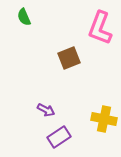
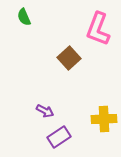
pink L-shape: moved 2 px left, 1 px down
brown square: rotated 20 degrees counterclockwise
purple arrow: moved 1 px left, 1 px down
yellow cross: rotated 15 degrees counterclockwise
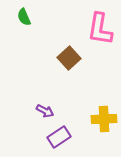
pink L-shape: moved 2 px right; rotated 12 degrees counterclockwise
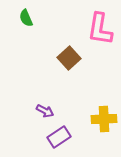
green semicircle: moved 2 px right, 1 px down
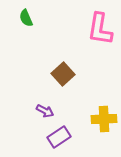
brown square: moved 6 px left, 16 px down
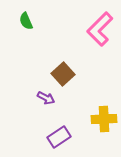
green semicircle: moved 3 px down
pink L-shape: rotated 36 degrees clockwise
purple arrow: moved 1 px right, 13 px up
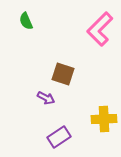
brown square: rotated 30 degrees counterclockwise
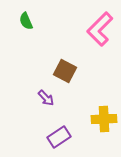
brown square: moved 2 px right, 3 px up; rotated 10 degrees clockwise
purple arrow: rotated 18 degrees clockwise
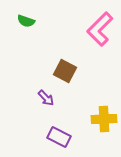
green semicircle: rotated 48 degrees counterclockwise
purple rectangle: rotated 60 degrees clockwise
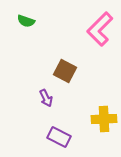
purple arrow: rotated 18 degrees clockwise
